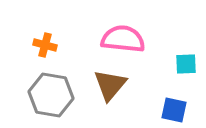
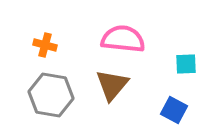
brown triangle: moved 2 px right
blue square: rotated 16 degrees clockwise
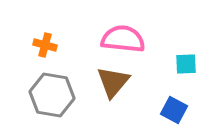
brown triangle: moved 1 px right, 3 px up
gray hexagon: moved 1 px right
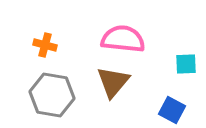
blue square: moved 2 px left
